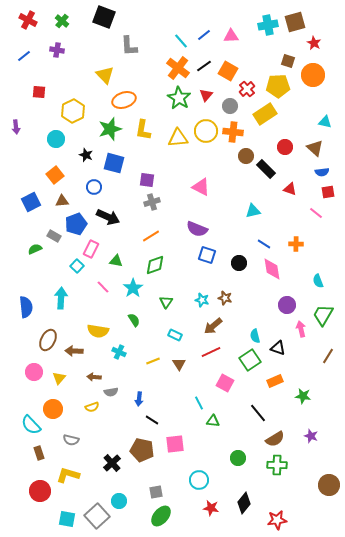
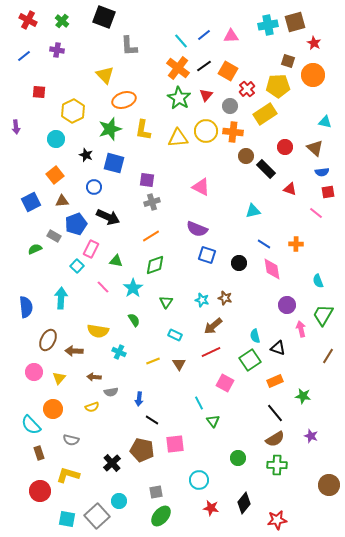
black line at (258, 413): moved 17 px right
green triangle at (213, 421): rotated 48 degrees clockwise
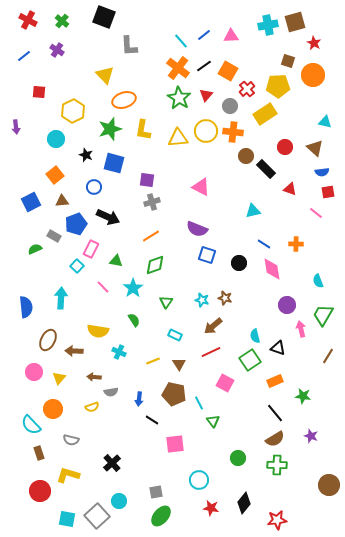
purple cross at (57, 50): rotated 24 degrees clockwise
brown pentagon at (142, 450): moved 32 px right, 56 px up
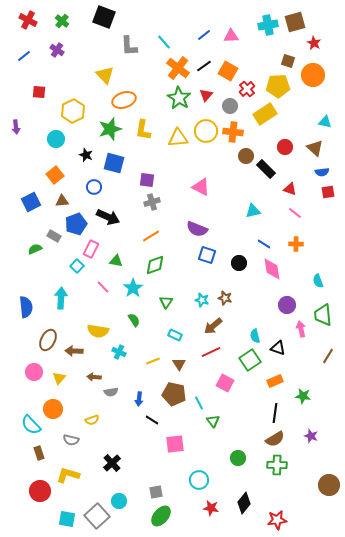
cyan line at (181, 41): moved 17 px left, 1 px down
pink line at (316, 213): moved 21 px left
green trapezoid at (323, 315): rotated 35 degrees counterclockwise
yellow semicircle at (92, 407): moved 13 px down
black line at (275, 413): rotated 48 degrees clockwise
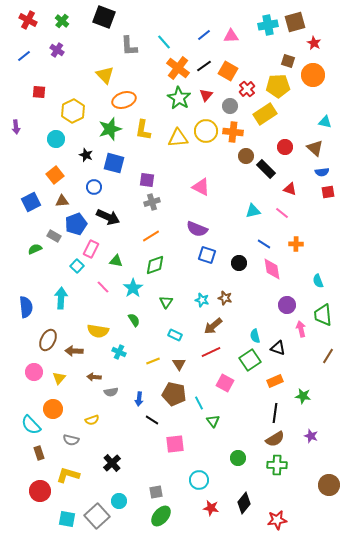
pink line at (295, 213): moved 13 px left
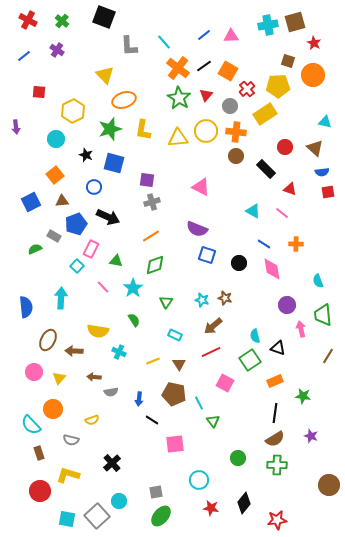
orange cross at (233, 132): moved 3 px right
brown circle at (246, 156): moved 10 px left
cyan triangle at (253, 211): rotated 42 degrees clockwise
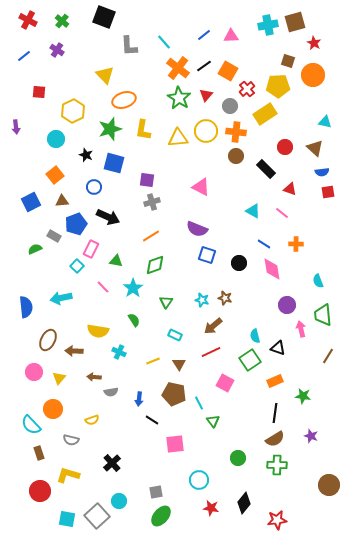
cyan arrow at (61, 298): rotated 105 degrees counterclockwise
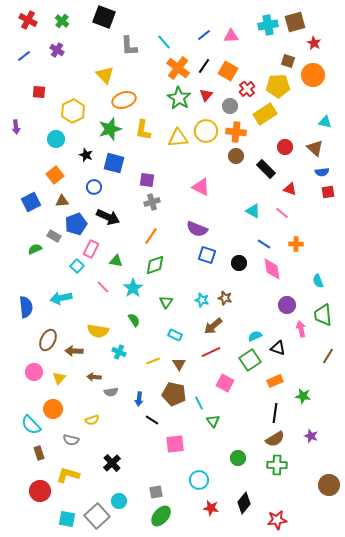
black line at (204, 66): rotated 21 degrees counterclockwise
orange line at (151, 236): rotated 24 degrees counterclockwise
cyan semicircle at (255, 336): rotated 80 degrees clockwise
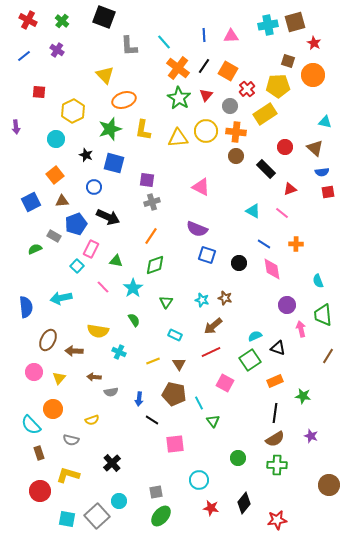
blue line at (204, 35): rotated 56 degrees counterclockwise
red triangle at (290, 189): rotated 40 degrees counterclockwise
